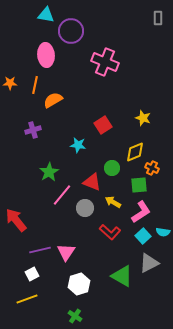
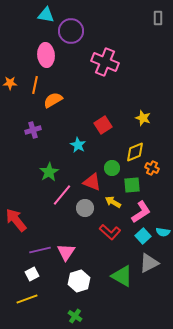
cyan star: rotated 21 degrees clockwise
green square: moved 7 px left
white hexagon: moved 3 px up
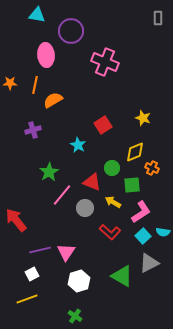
cyan triangle: moved 9 px left
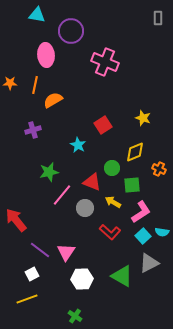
orange cross: moved 7 px right, 1 px down
green star: rotated 18 degrees clockwise
cyan semicircle: moved 1 px left
purple line: rotated 50 degrees clockwise
white hexagon: moved 3 px right, 2 px up; rotated 15 degrees clockwise
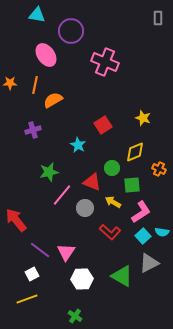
pink ellipse: rotated 30 degrees counterclockwise
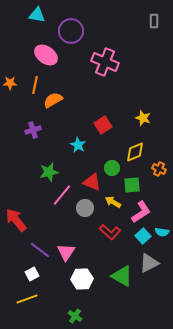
gray rectangle: moved 4 px left, 3 px down
pink ellipse: rotated 20 degrees counterclockwise
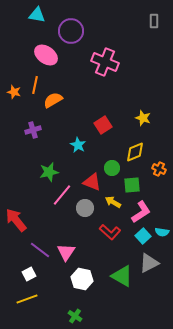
orange star: moved 4 px right, 9 px down; rotated 16 degrees clockwise
white square: moved 3 px left
white hexagon: rotated 15 degrees clockwise
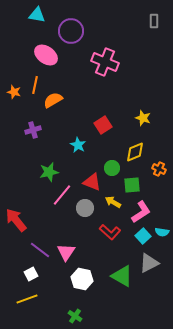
white square: moved 2 px right
